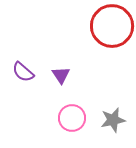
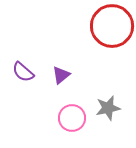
purple triangle: rotated 24 degrees clockwise
gray star: moved 5 px left, 12 px up
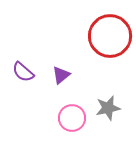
red circle: moved 2 px left, 10 px down
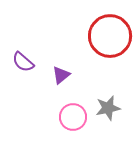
purple semicircle: moved 10 px up
pink circle: moved 1 px right, 1 px up
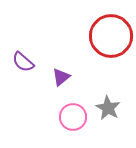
red circle: moved 1 px right
purple triangle: moved 2 px down
gray star: rotated 30 degrees counterclockwise
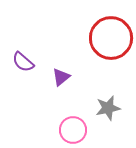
red circle: moved 2 px down
gray star: rotated 30 degrees clockwise
pink circle: moved 13 px down
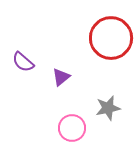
pink circle: moved 1 px left, 2 px up
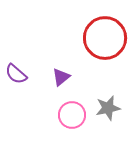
red circle: moved 6 px left
purple semicircle: moved 7 px left, 12 px down
pink circle: moved 13 px up
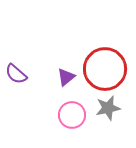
red circle: moved 31 px down
purple triangle: moved 5 px right
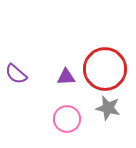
purple triangle: rotated 36 degrees clockwise
gray star: rotated 25 degrees clockwise
pink circle: moved 5 px left, 4 px down
